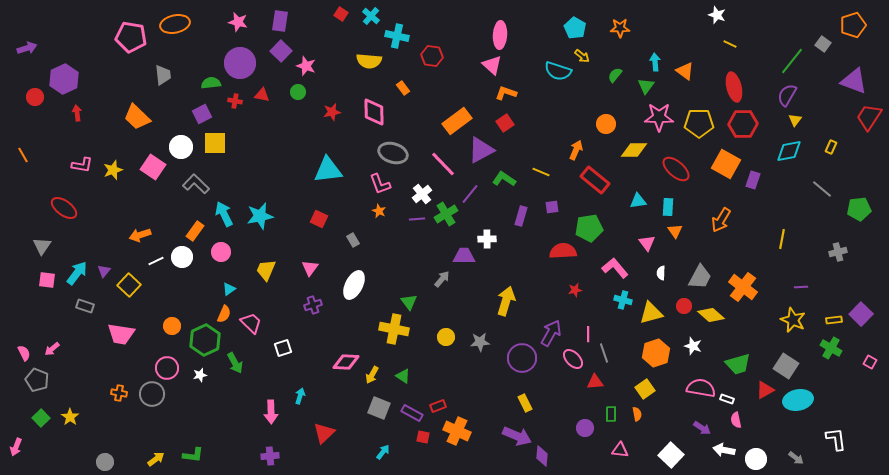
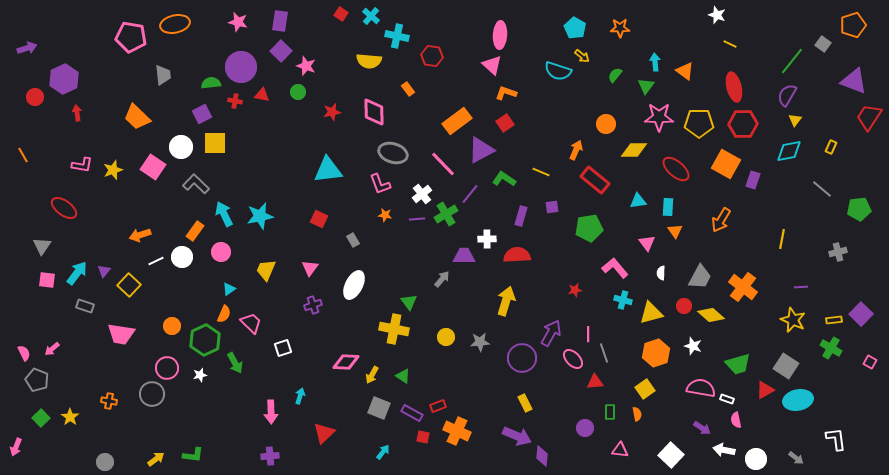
purple circle at (240, 63): moved 1 px right, 4 px down
orange rectangle at (403, 88): moved 5 px right, 1 px down
orange star at (379, 211): moved 6 px right, 4 px down; rotated 16 degrees counterclockwise
red semicircle at (563, 251): moved 46 px left, 4 px down
orange cross at (119, 393): moved 10 px left, 8 px down
green rectangle at (611, 414): moved 1 px left, 2 px up
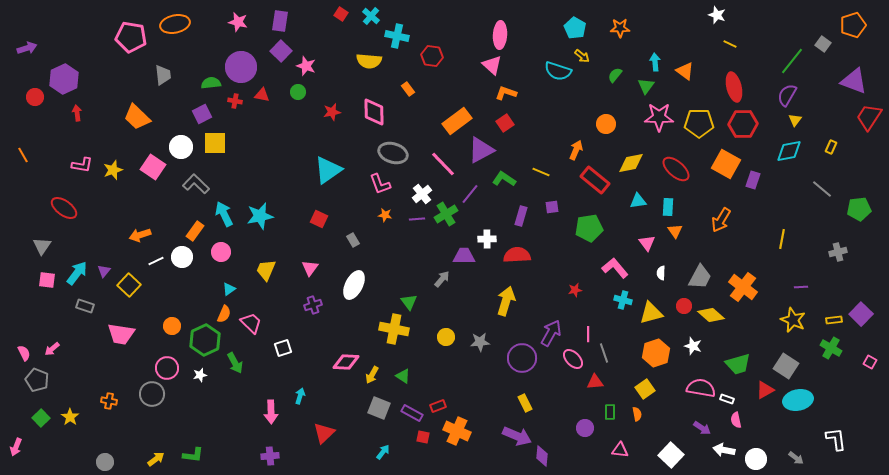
yellow diamond at (634, 150): moved 3 px left, 13 px down; rotated 12 degrees counterclockwise
cyan triangle at (328, 170): rotated 28 degrees counterclockwise
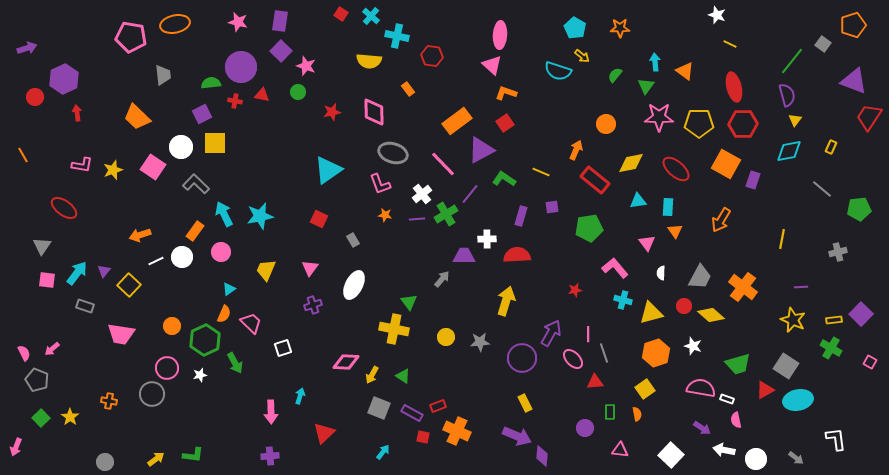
purple semicircle at (787, 95): rotated 135 degrees clockwise
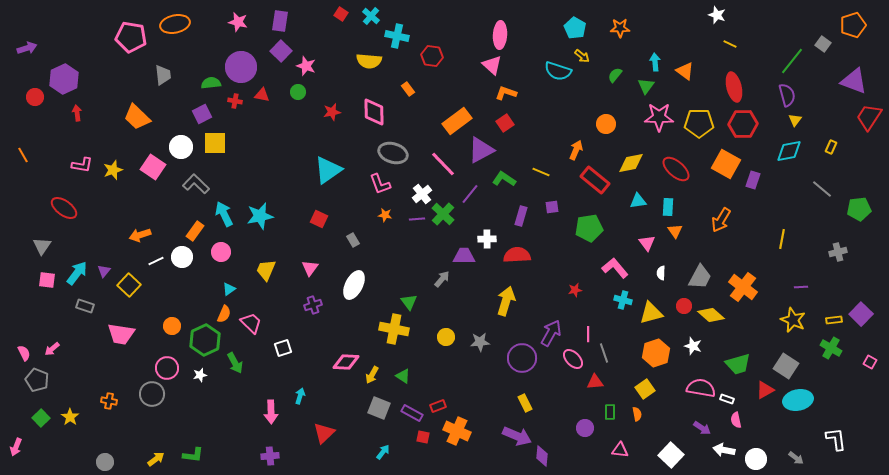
green cross at (446, 214): moved 3 px left; rotated 15 degrees counterclockwise
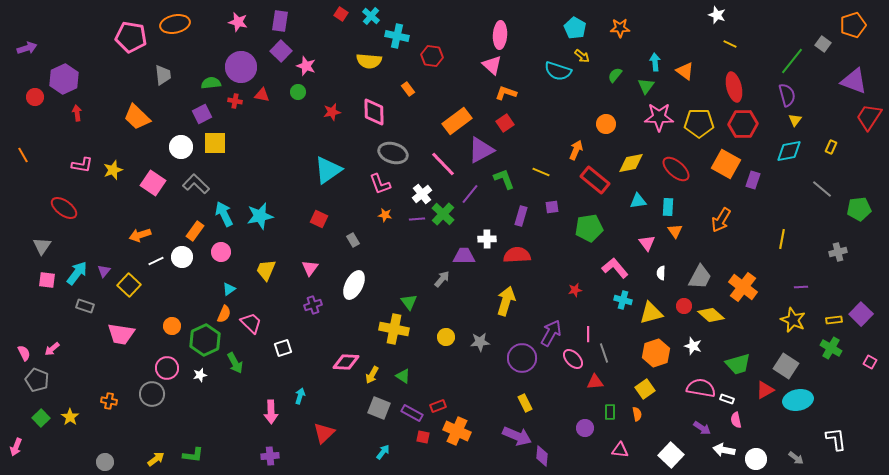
pink square at (153, 167): moved 16 px down
green L-shape at (504, 179): rotated 35 degrees clockwise
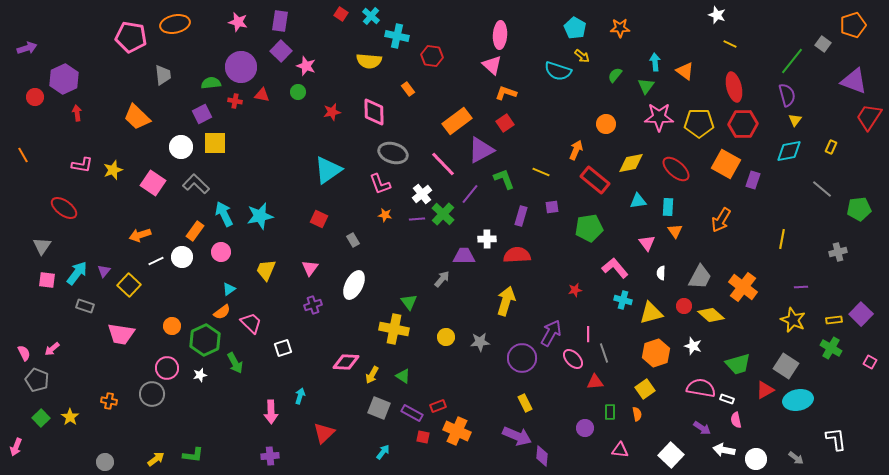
orange semicircle at (224, 314): moved 2 px left, 2 px up; rotated 30 degrees clockwise
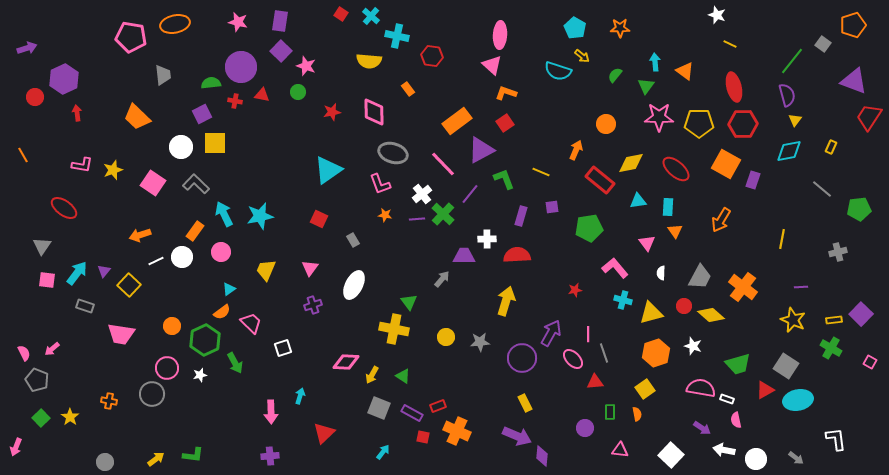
red rectangle at (595, 180): moved 5 px right
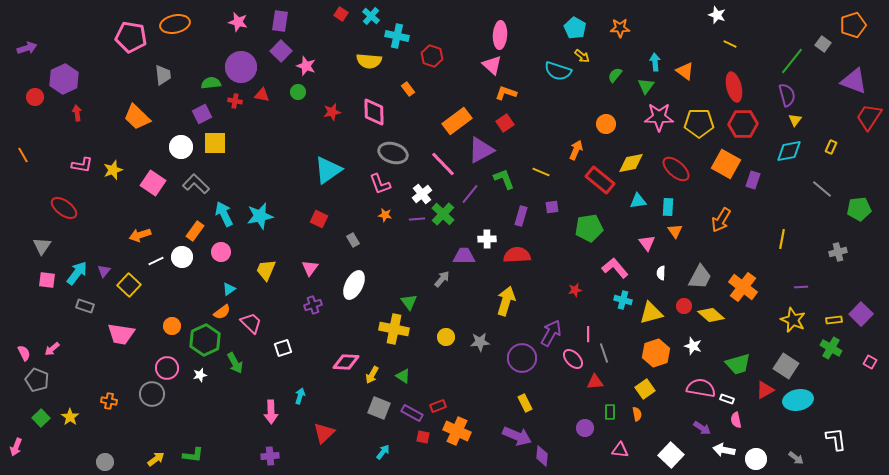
red hexagon at (432, 56): rotated 10 degrees clockwise
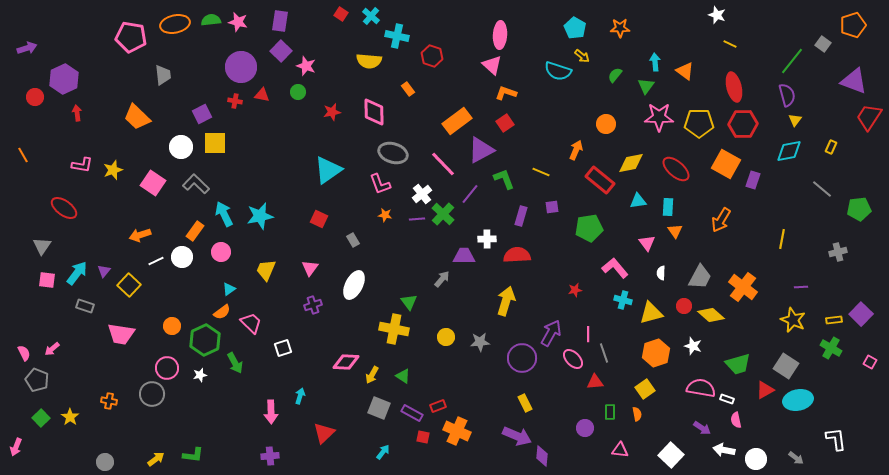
green semicircle at (211, 83): moved 63 px up
